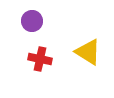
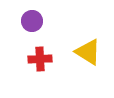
red cross: rotated 15 degrees counterclockwise
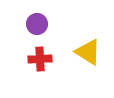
purple circle: moved 5 px right, 3 px down
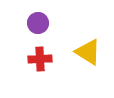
purple circle: moved 1 px right, 1 px up
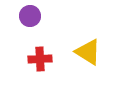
purple circle: moved 8 px left, 7 px up
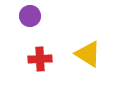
yellow triangle: moved 2 px down
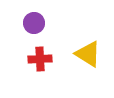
purple circle: moved 4 px right, 7 px down
